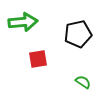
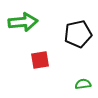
red square: moved 2 px right, 1 px down
green semicircle: moved 2 px down; rotated 42 degrees counterclockwise
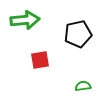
green arrow: moved 2 px right, 2 px up
green semicircle: moved 2 px down
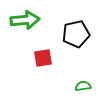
black pentagon: moved 2 px left
red square: moved 3 px right, 2 px up
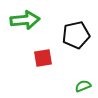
black pentagon: moved 1 px down
green semicircle: rotated 14 degrees counterclockwise
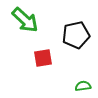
green arrow: rotated 48 degrees clockwise
green semicircle: rotated 14 degrees clockwise
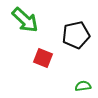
red square: rotated 30 degrees clockwise
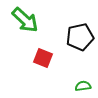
black pentagon: moved 4 px right, 2 px down
